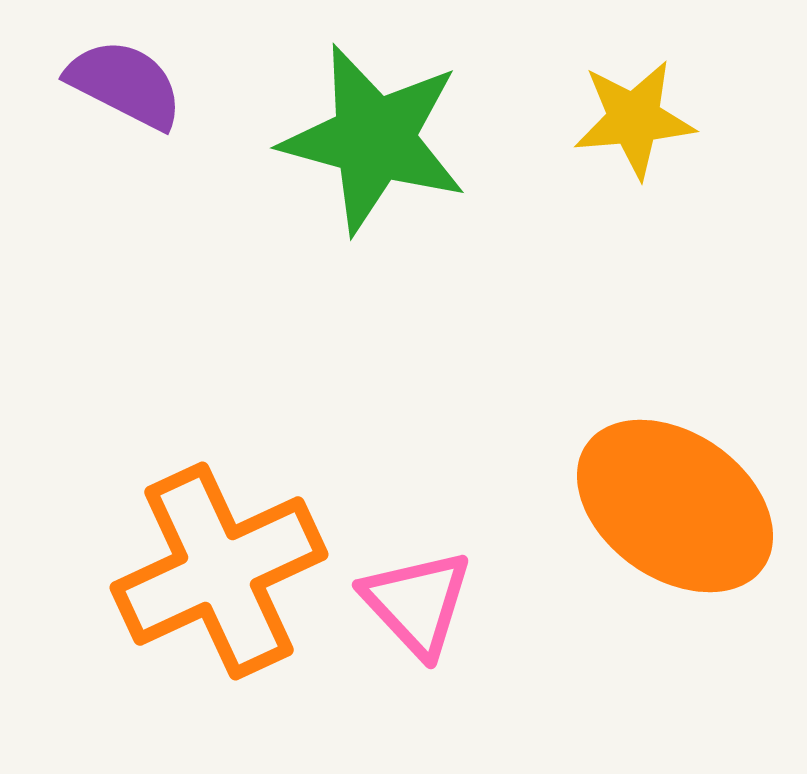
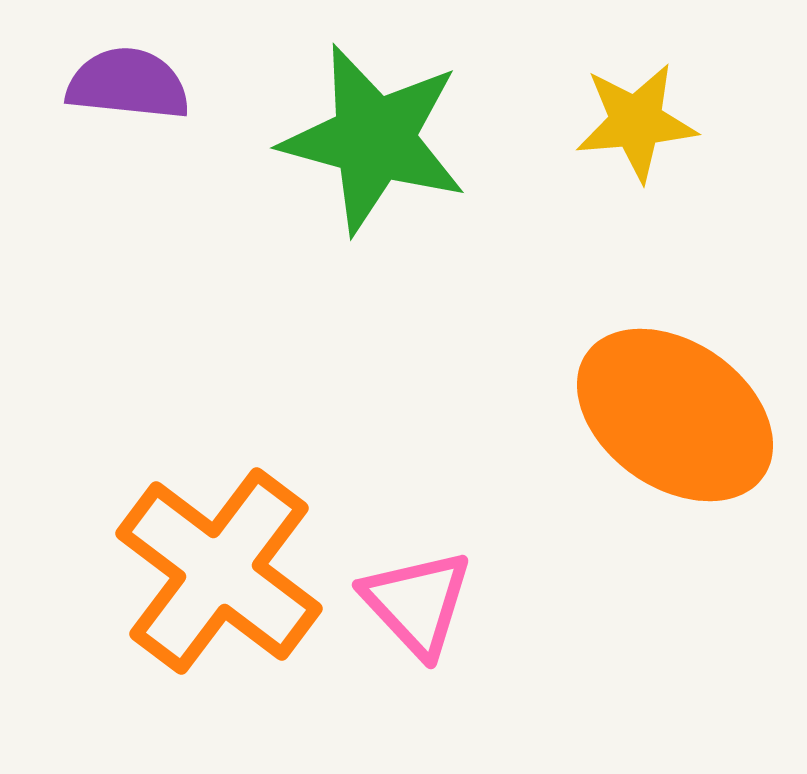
purple semicircle: moved 3 px right; rotated 21 degrees counterclockwise
yellow star: moved 2 px right, 3 px down
orange ellipse: moved 91 px up
orange cross: rotated 28 degrees counterclockwise
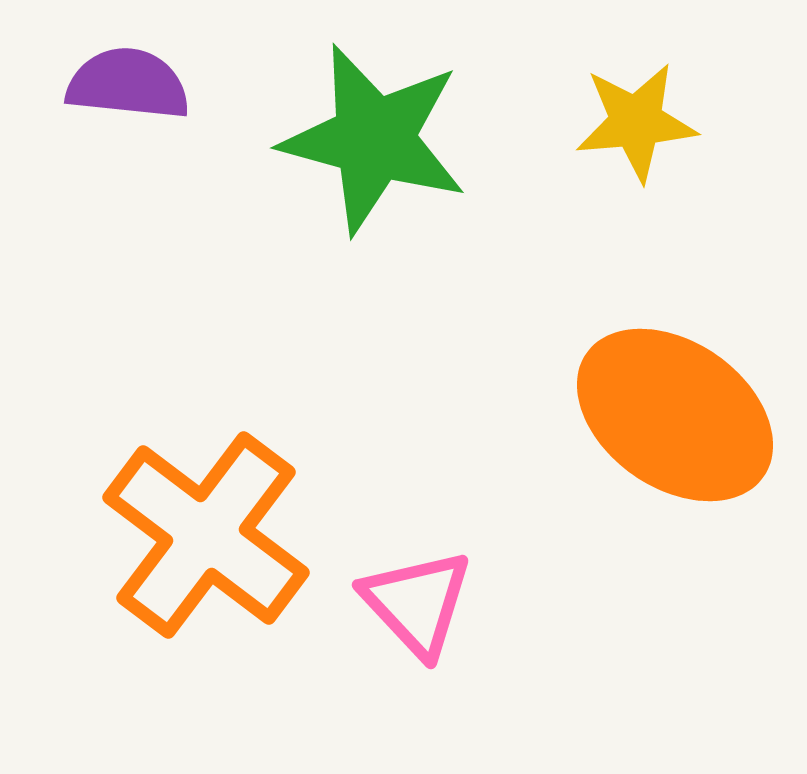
orange cross: moved 13 px left, 36 px up
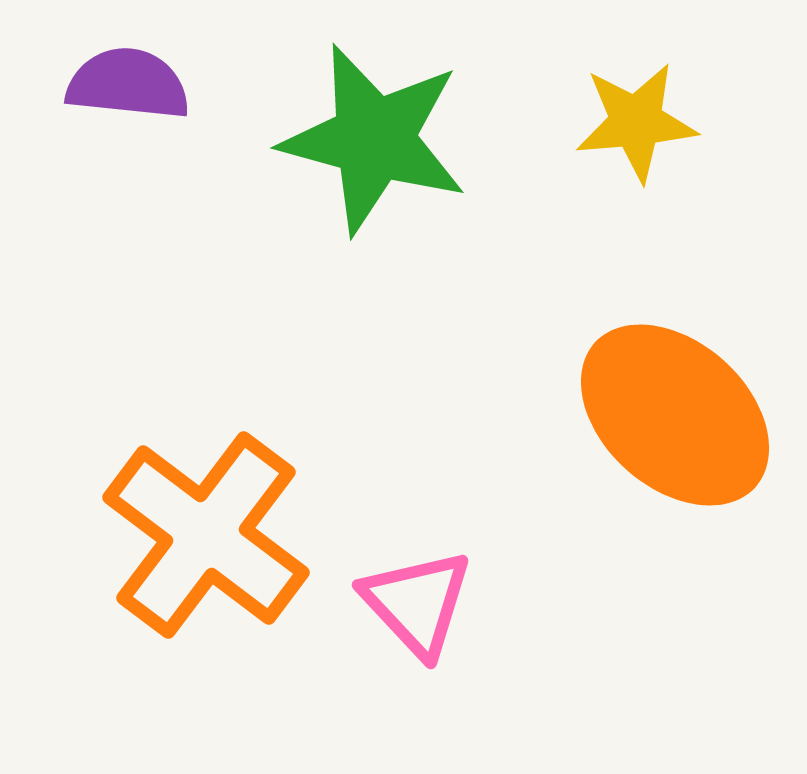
orange ellipse: rotated 7 degrees clockwise
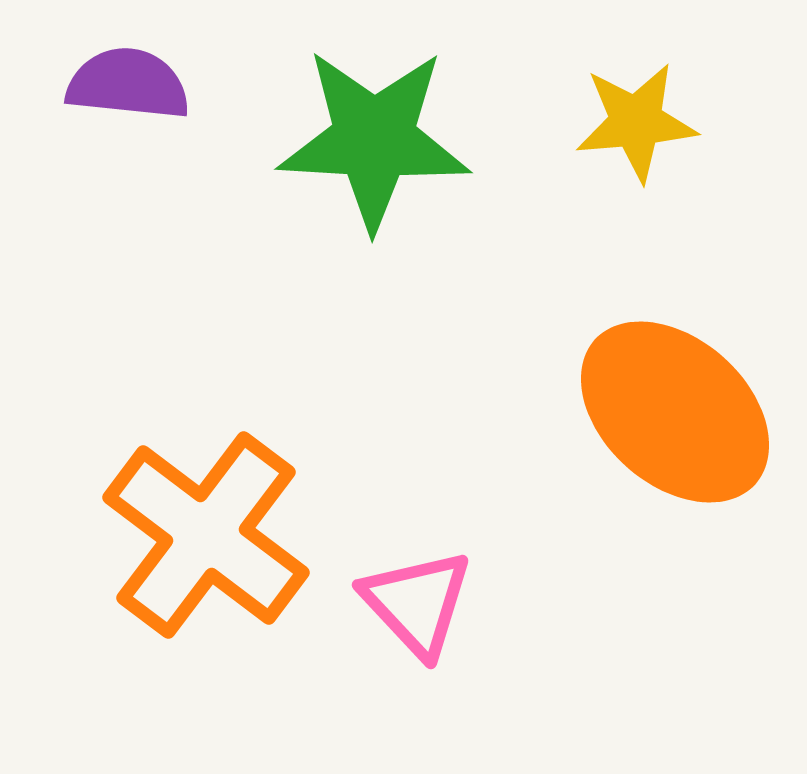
green star: rotated 12 degrees counterclockwise
orange ellipse: moved 3 px up
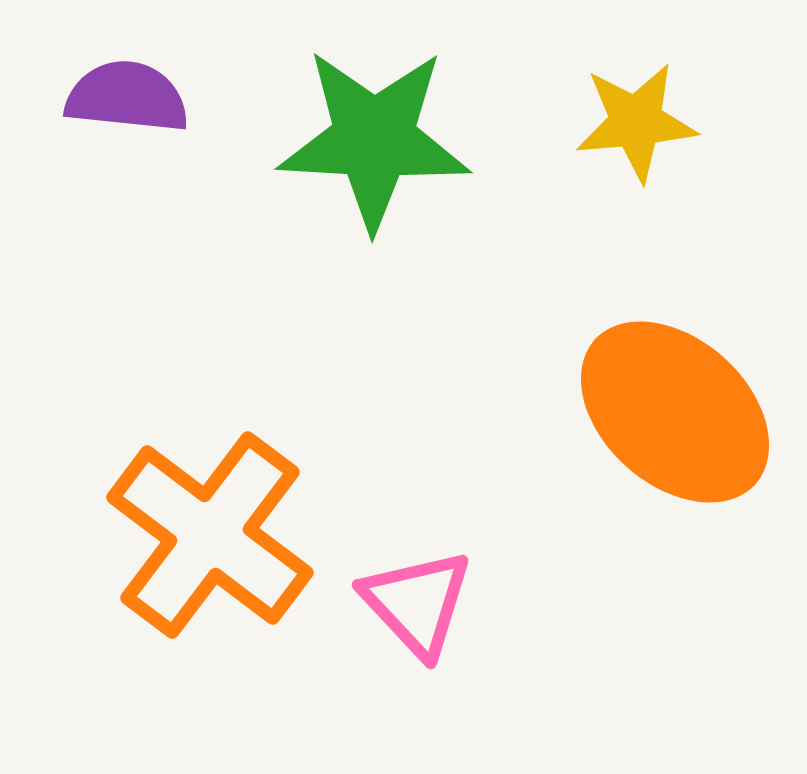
purple semicircle: moved 1 px left, 13 px down
orange cross: moved 4 px right
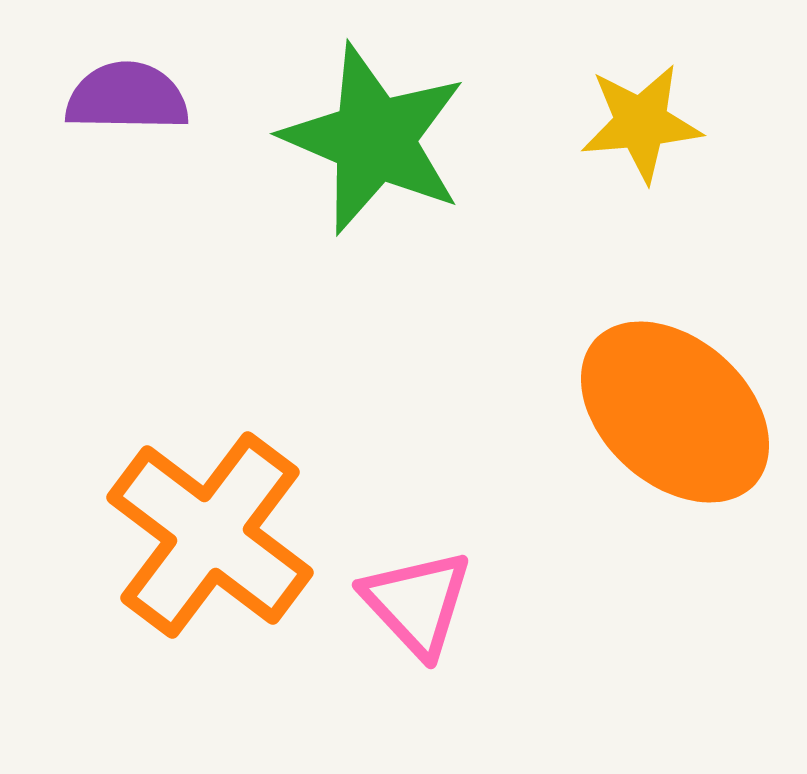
purple semicircle: rotated 5 degrees counterclockwise
yellow star: moved 5 px right, 1 px down
green star: rotated 20 degrees clockwise
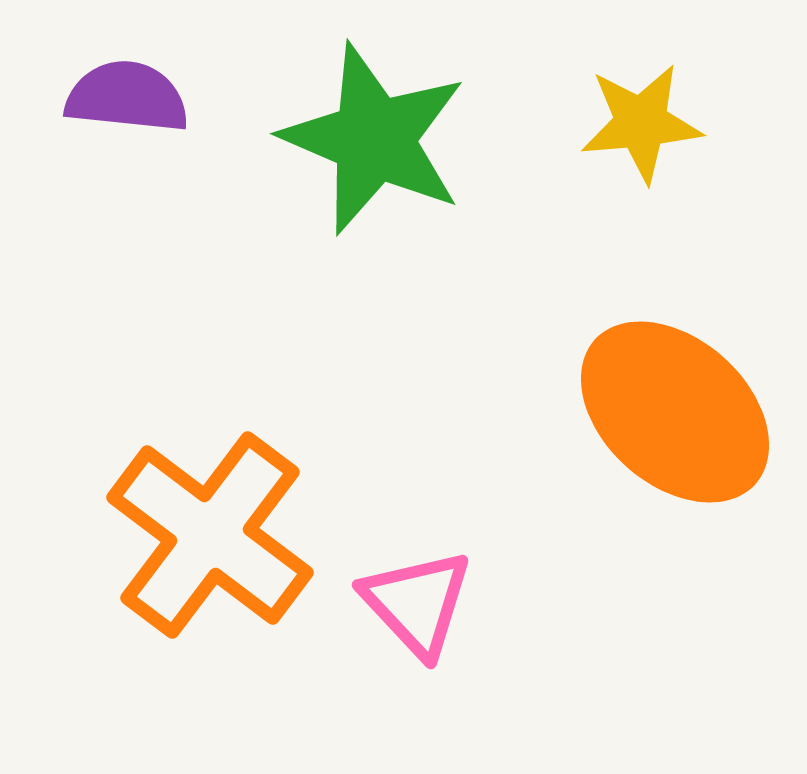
purple semicircle: rotated 5 degrees clockwise
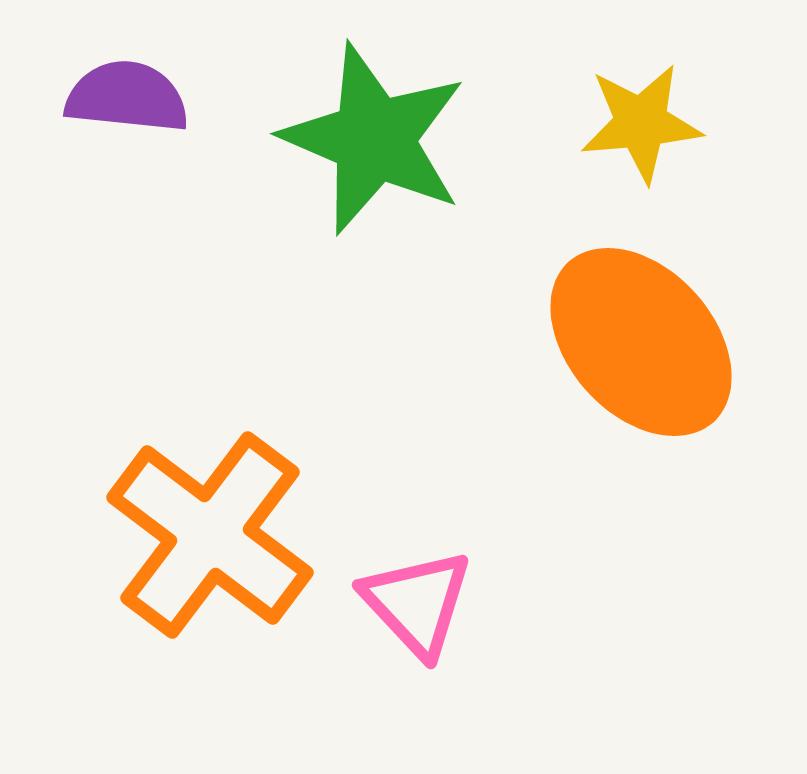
orange ellipse: moved 34 px left, 70 px up; rotated 6 degrees clockwise
